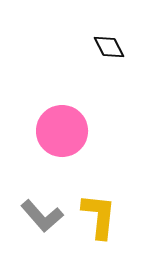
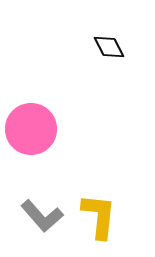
pink circle: moved 31 px left, 2 px up
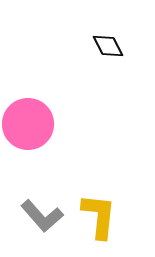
black diamond: moved 1 px left, 1 px up
pink circle: moved 3 px left, 5 px up
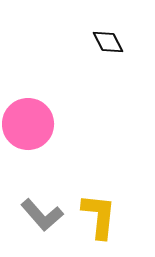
black diamond: moved 4 px up
gray L-shape: moved 1 px up
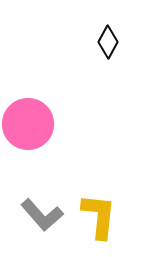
black diamond: rotated 56 degrees clockwise
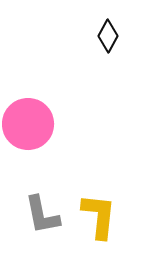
black diamond: moved 6 px up
gray L-shape: rotated 30 degrees clockwise
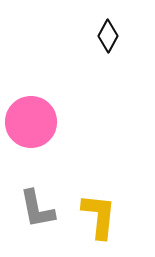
pink circle: moved 3 px right, 2 px up
gray L-shape: moved 5 px left, 6 px up
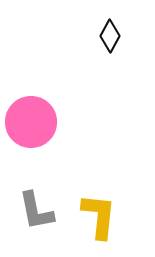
black diamond: moved 2 px right
gray L-shape: moved 1 px left, 2 px down
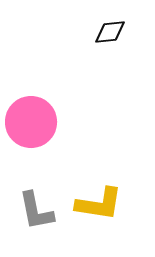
black diamond: moved 4 px up; rotated 56 degrees clockwise
yellow L-shape: moved 12 px up; rotated 93 degrees clockwise
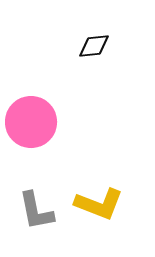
black diamond: moved 16 px left, 14 px down
yellow L-shape: rotated 12 degrees clockwise
